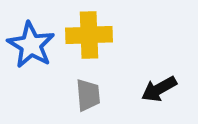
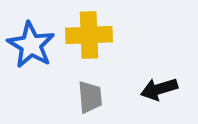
black arrow: rotated 12 degrees clockwise
gray trapezoid: moved 2 px right, 2 px down
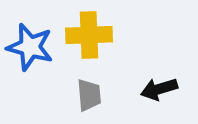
blue star: moved 1 px left, 2 px down; rotated 15 degrees counterclockwise
gray trapezoid: moved 1 px left, 2 px up
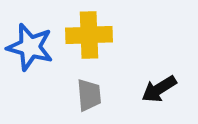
black arrow: rotated 15 degrees counterclockwise
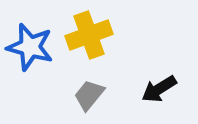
yellow cross: rotated 18 degrees counterclockwise
gray trapezoid: rotated 136 degrees counterclockwise
